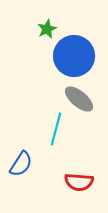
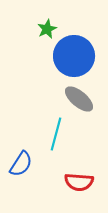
cyan line: moved 5 px down
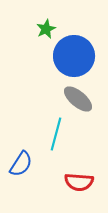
green star: moved 1 px left
gray ellipse: moved 1 px left
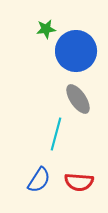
green star: rotated 18 degrees clockwise
blue circle: moved 2 px right, 5 px up
gray ellipse: rotated 16 degrees clockwise
blue semicircle: moved 18 px right, 16 px down
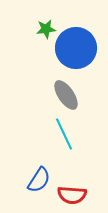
blue circle: moved 3 px up
gray ellipse: moved 12 px left, 4 px up
cyan line: moved 8 px right; rotated 40 degrees counterclockwise
red semicircle: moved 7 px left, 13 px down
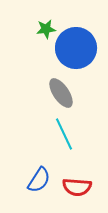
gray ellipse: moved 5 px left, 2 px up
red semicircle: moved 5 px right, 8 px up
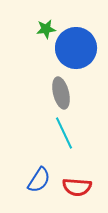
gray ellipse: rotated 20 degrees clockwise
cyan line: moved 1 px up
